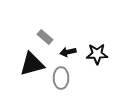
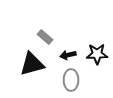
black arrow: moved 3 px down
gray ellipse: moved 10 px right, 2 px down
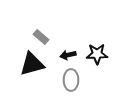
gray rectangle: moved 4 px left
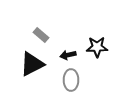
gray rectangle: moved 2 px up
black star: moved 7 px up
black triangle: rotated 12 degrees counterclockwise
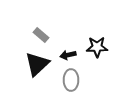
black triangle: moved 5 px right; rotated 16 degrees counterclockwise
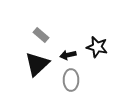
black star: rotated 15 degrees clockwise
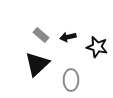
black arrow: moved 18 px up
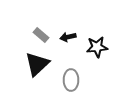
black star: rotated 20 degrees counterclockwise
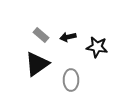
black star: rotated 15 degrees clockwise
black triangle: rotated 8 degrees clockwise
